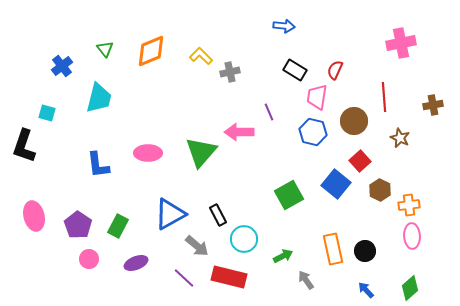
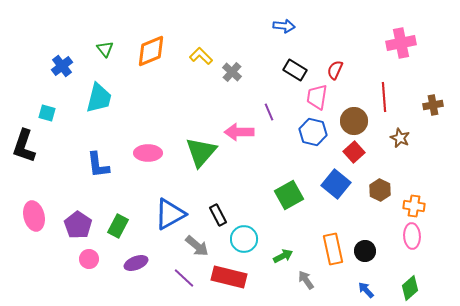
gray cross at (230, 72): moved 2 px right; rotated 36 degrees counterclockwise
red square at (360, 161): moved 6 px left, 9 px up
orange cross at (409, 205): moved 5 px right, 1 px down; rotated 15 degrees clockwise
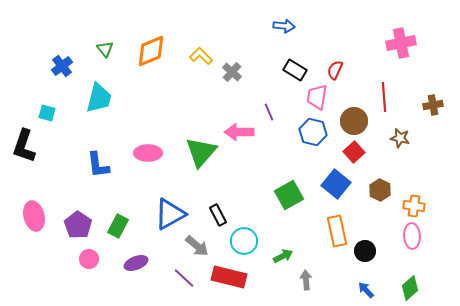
brown star at (400, 138): rotated 12 degrees counterclockwise
cyan circle at (244, 239): moved 2 px down
orange rectangle at (333, 249): moved 4 px right, 18 px up
gray arrow at (306, 280): rotated 30 degrees clockwise
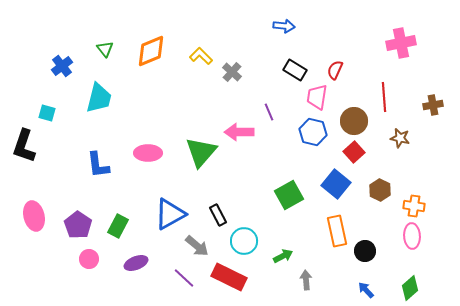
red rectangle at (229, 277): rotated 12 degrees clockwise
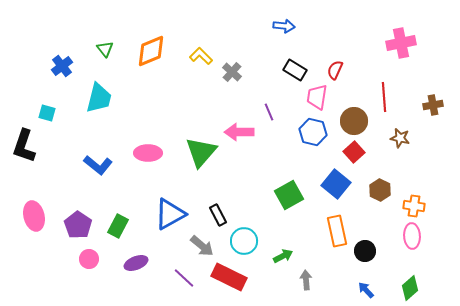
blue L-shape at (98, 165): rotated 44 degrees counterclockwise
gray arrow at (197, 246): moved 5 px right
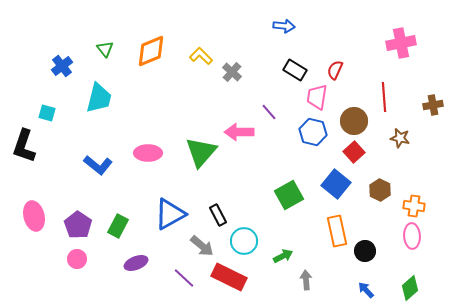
purple line at (269, 112): rotated 18 degrees counterclockwise
pink circle at (89, 259): moved 12 px left
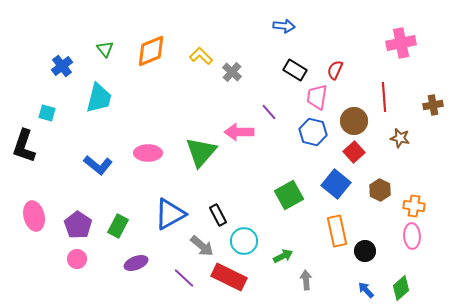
green diamond at (410, 288): moved 9 px left
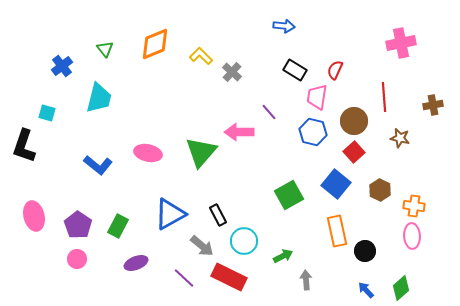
orange diamond at (151, 51): moved 4 px right, 7 px up
pink ellipse at (148, 153): rotated 12 degrees clockwise
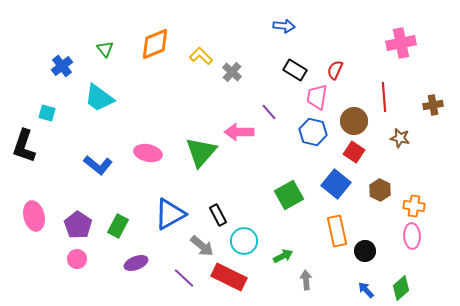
cyan trapezoid at (99, 98): rotated 112 degrees clockwise
red square at (354, 152): rotated 15 degrees counterclockwise
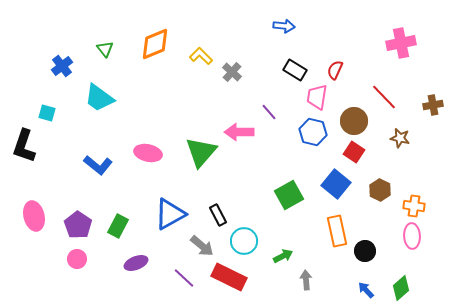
red line at (384, 97): rotated 40 degrees counterclockwise
